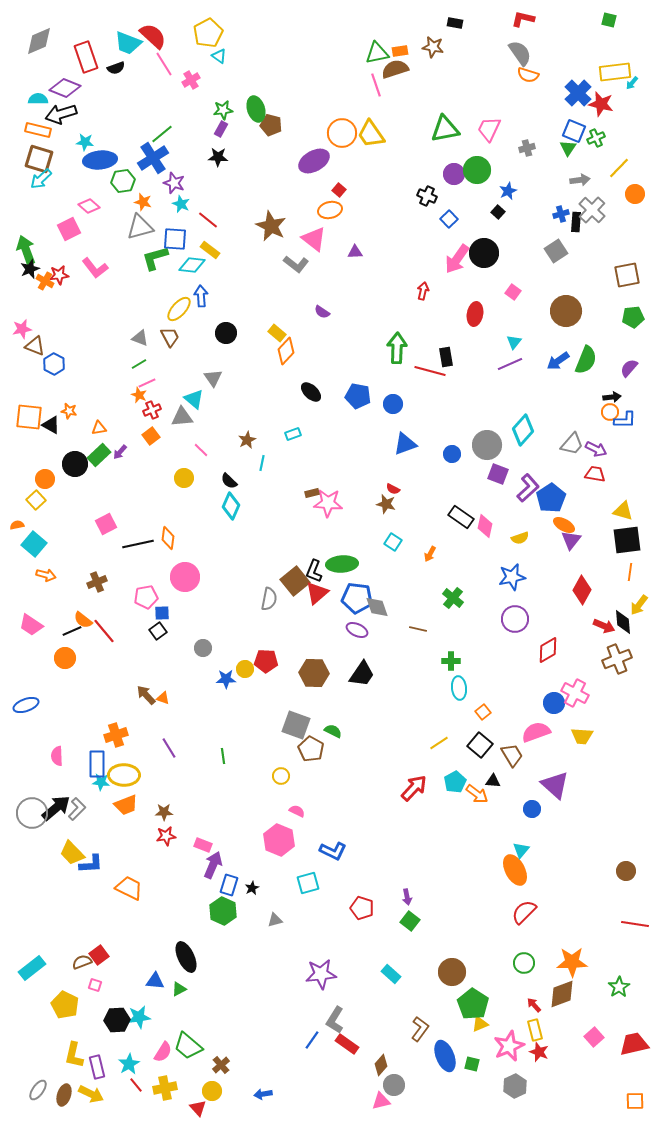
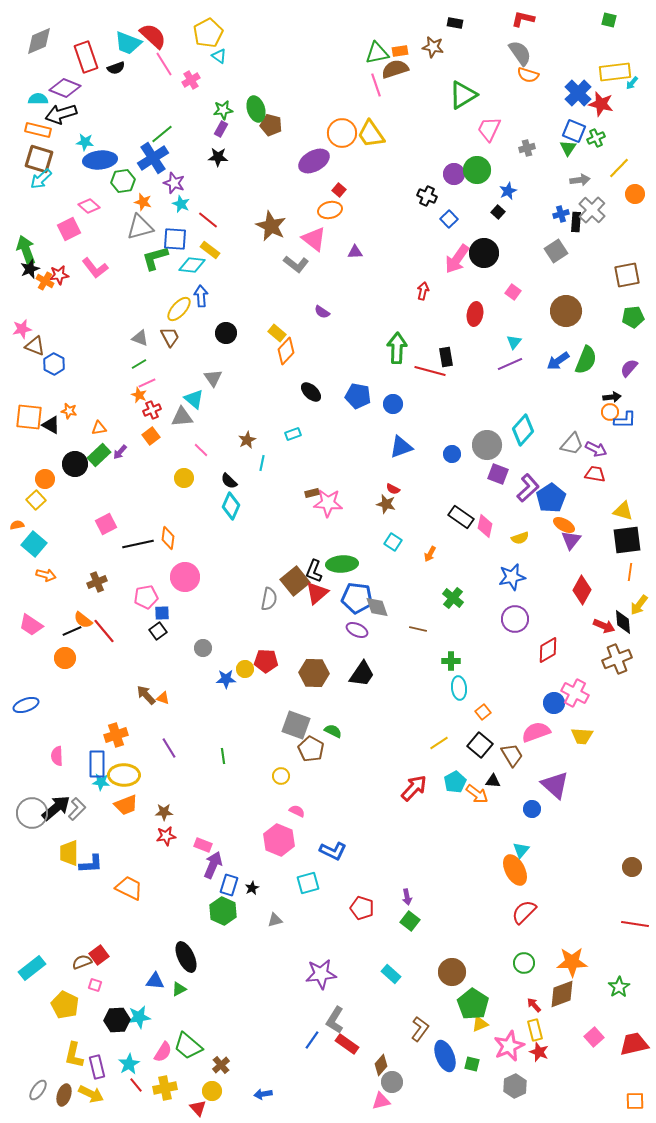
green triangle at (445, 129): moved 18 px right, 34 px up; rotated 20 degrees counterclockwise
blue triangle at (405, 444): moved 4 px left, 3 px down
yellow trapezoid at (72, 853): moved 3 px left; rotated 44 degrees clockwise
brown circle at (626, 871): moved 6 px right, 4 px up
gray circle at (394, 1085): moved 2 px left, 3 px up
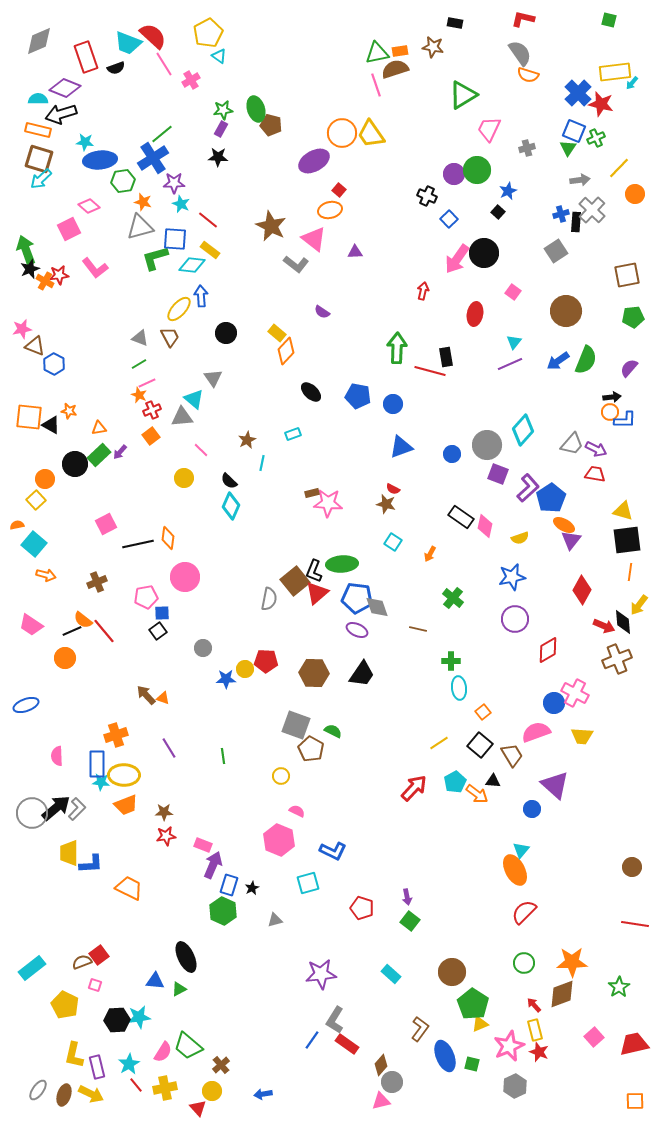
purple star at (174, 183): rotated 20 degrees counterclockwise
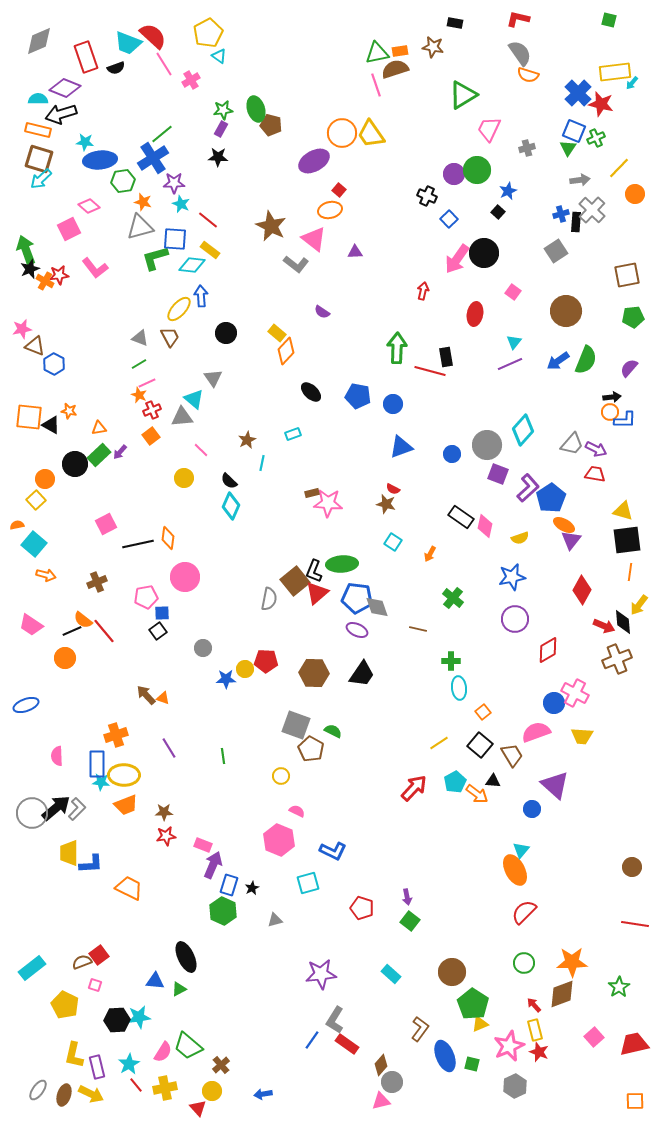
red L-shape at (523, 19): moved 5 px left
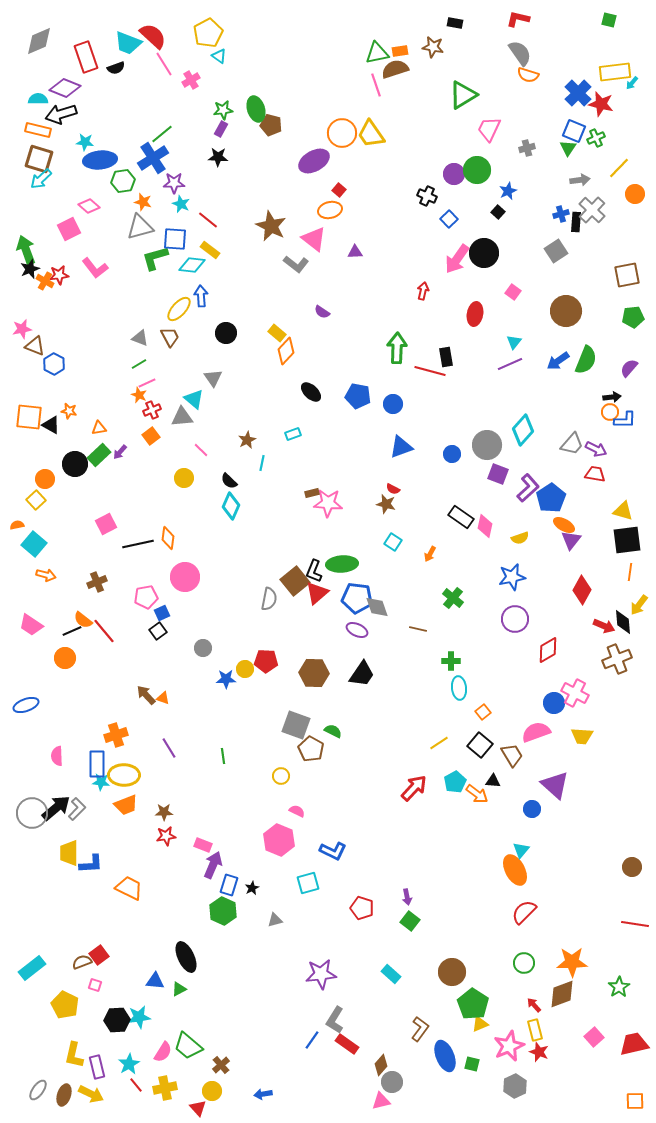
blue square at (162, 613): rotated 21 degrees counterclockwise
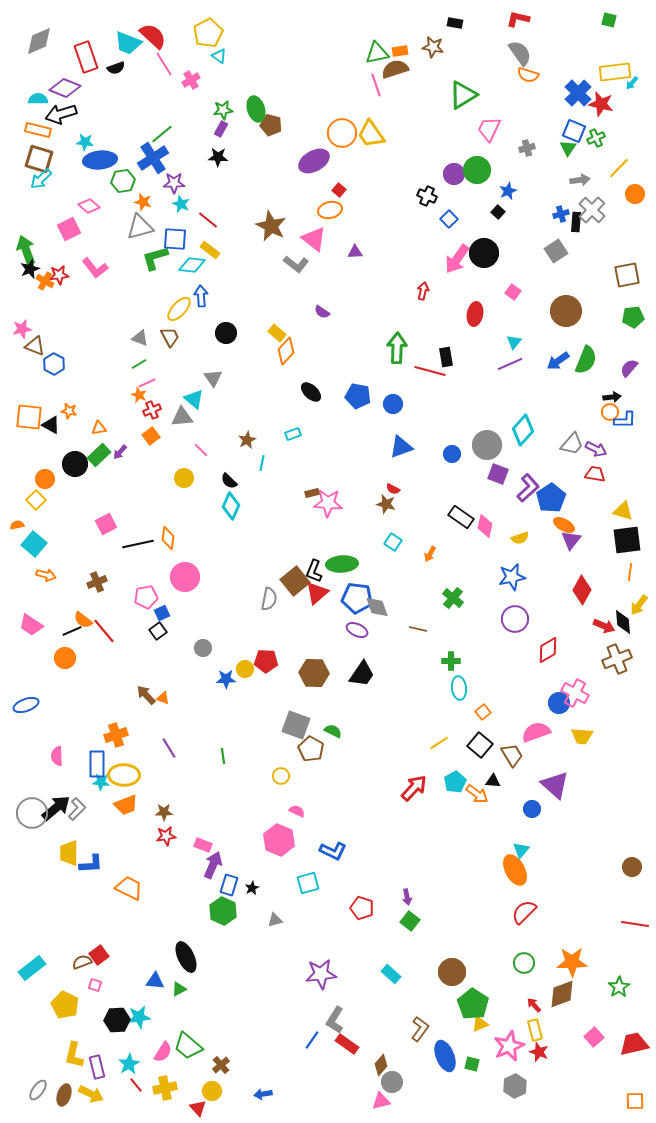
blue circle at (554, 703): moved 5 px right
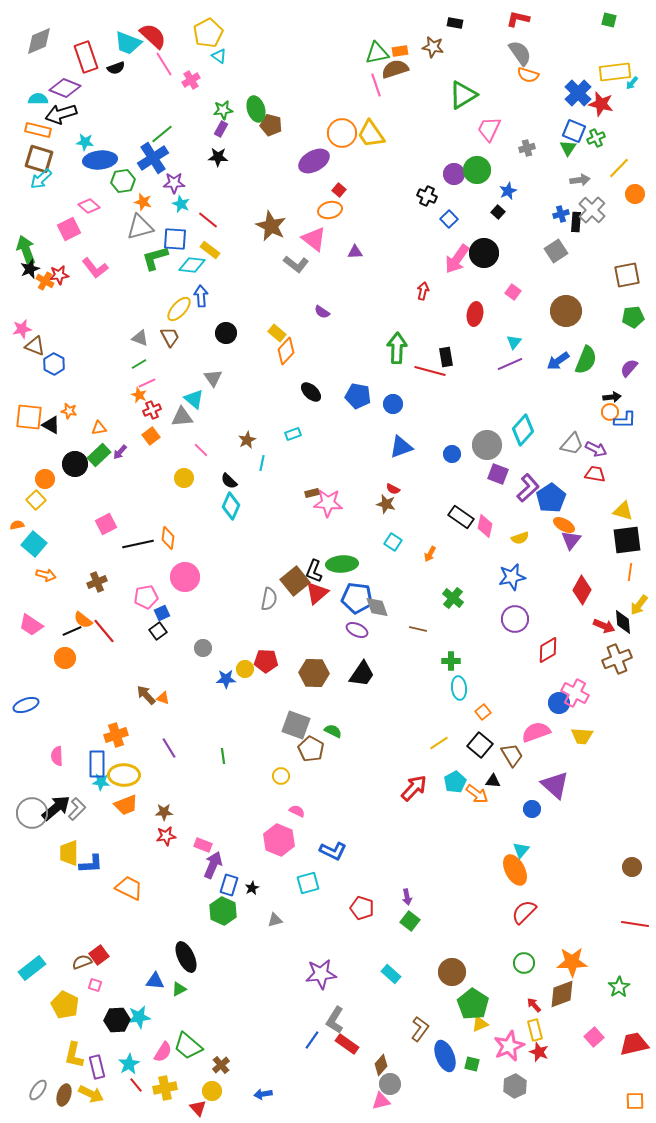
gray circle at (392, 1082): moved 2 px left, 2 px down
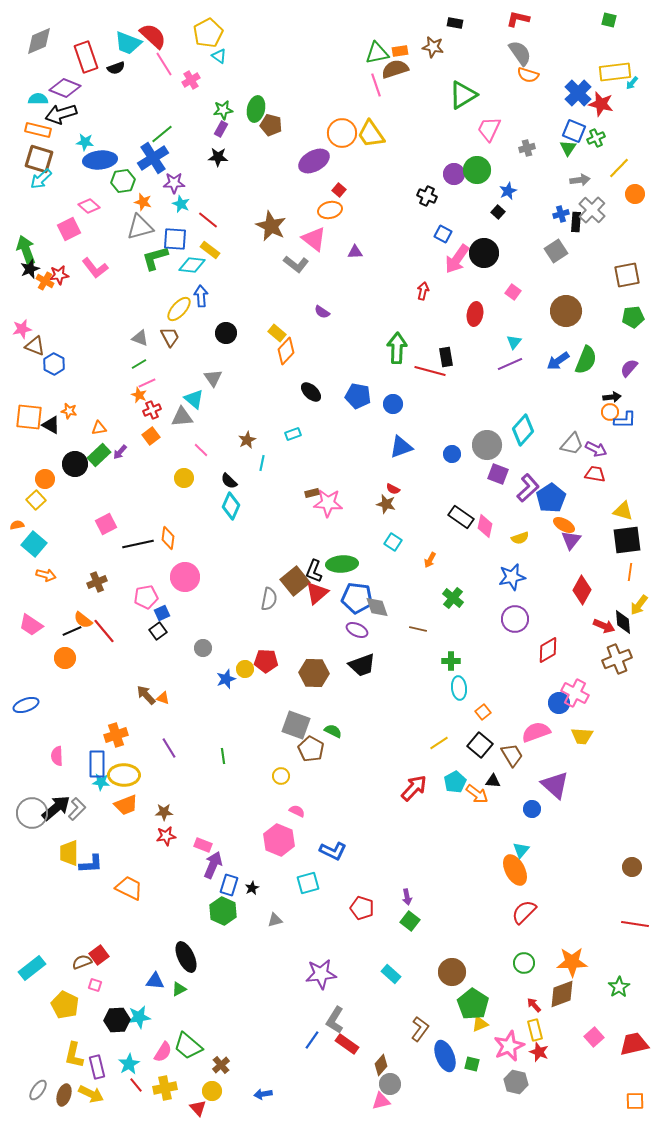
green ellipse at (256, 109): rotated 30 degrees clockwise
blue square at (449, 219): moved 6 px left, 15 px down; rotated 18 degrees counterclockwise
orange arrow at (430, 554): moved 6 px down
black trapezoid at (362, 674): moved 9 px up; rotated 36 degrees clockwise
blue star at (226, 679): rotated 18 degrees counterclockwise
gray hexagon at (515, 1086): moved 1 px right, 4 px up; rotated 20 degrees counterclockwise
